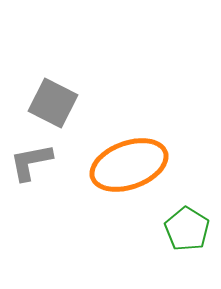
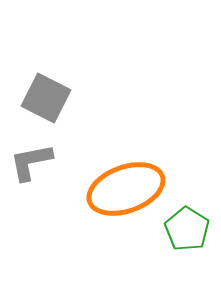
gray square: moved 7 px left, 5 px up
orange ellipse: moved 3 px left, 24 px down
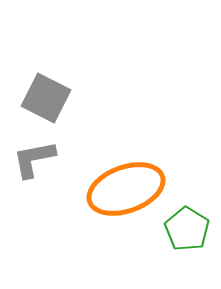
gray L-shape: moved 3 px right, 3 px up
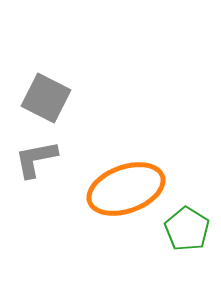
gray L-shape: moved 2 px right
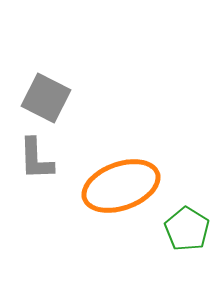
gray L-shape: rotated 81 degrees counterclockwise
orange ellipse: moved 5 px left, 3 px up
